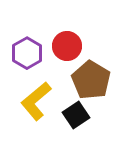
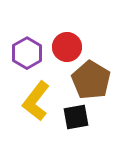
red circle: moved 1 px down
yellow L-shape: rotated 12 degrees counterclockwise
black square: moved 2 px down; rotated 24 degrees clockwise
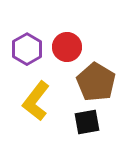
purple hexagon: moved 4 px up
brown pentagon: moved 5 px right, 2 px down
black square: moved 11 px right, 5 px down
